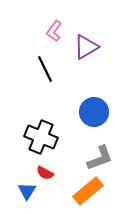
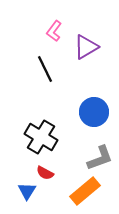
black cross: rotated 8 degrees clockwise
orange rectangle: moved 3 px left
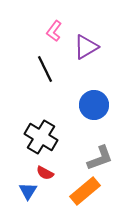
blue circle: moved 7 px up
blue triangle: moved 1 px right
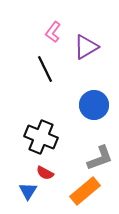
pink L-shape: moved 1 px left, 1 px down
black cross: rotated 8 degrees counterclockwise
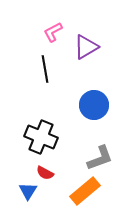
pink L-shape: rotated 25 degrees clockwise
black line: rotated 16 degrees clockwise
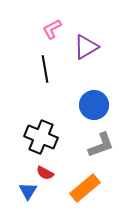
pink L-shape: moved 1 px left, 3 px up
gray L-shape: moved 1 px right, 13 px up
orange rectangle: moved 3 px up
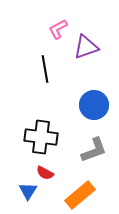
pink L-shape: moved 6 px right
purple triangle: rotated 12 degrees clockwise
black cross: rotated 16 degrees counterclockwise
gray L-shape: moved 7 px left, 5 px down
orange rectangle: moved 5 px left, 7 px down
